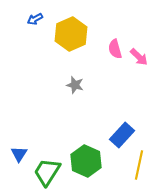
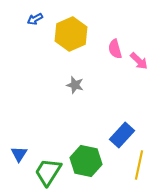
pink arrow: moved 4 px down
green hexagon: rotated 12 degrees counterclockwise
green trapezoid: moved 1 px right
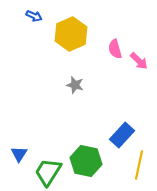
blue arrow: moved 1 px left, 3 px up; rotated 126 degrees counterclockwise
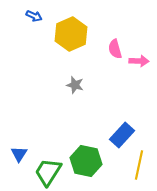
pink arrow: rotated 42 degrees counterclockwise
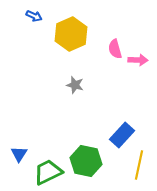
pink arrow: moved 1 px left, 1 px up
green trapezoid: rotated 32 degrees clockwise
